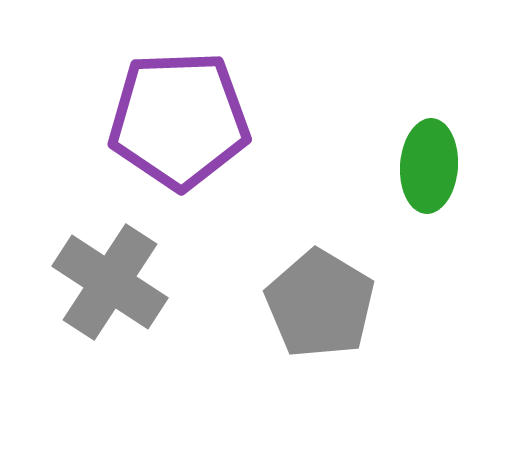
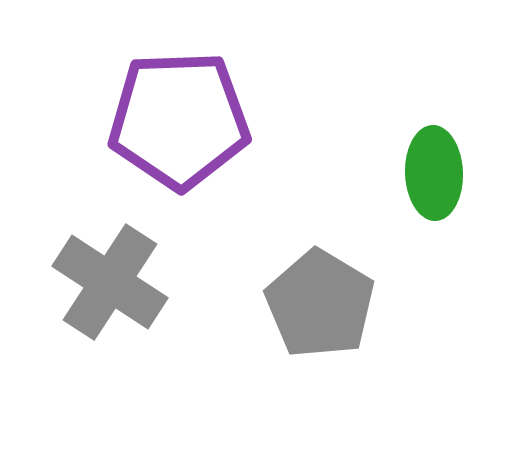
green ellipse: moved 5 px right, 7 px down; rotated 6 degrees counterclockwise
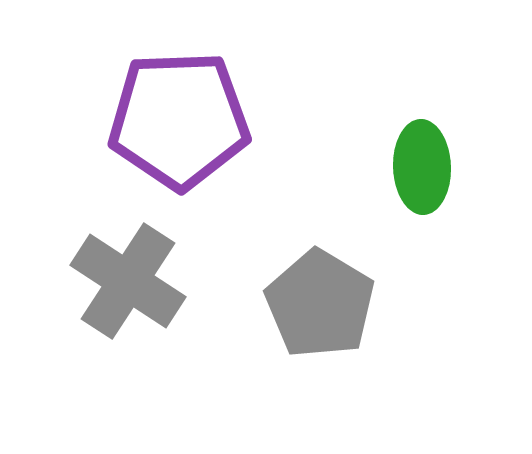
green ellipse: moved 12 px left, 6 px up
gray cross: moved 18 px right, 1 px up
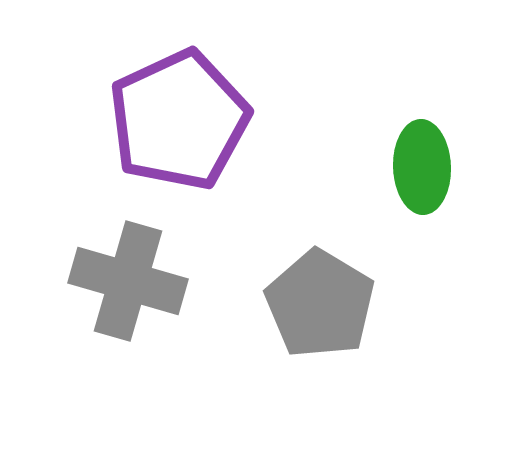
purple pentagon: rotated 23 degrees counterclockwise
gray cross: rotated 17 degrees counterclockwise
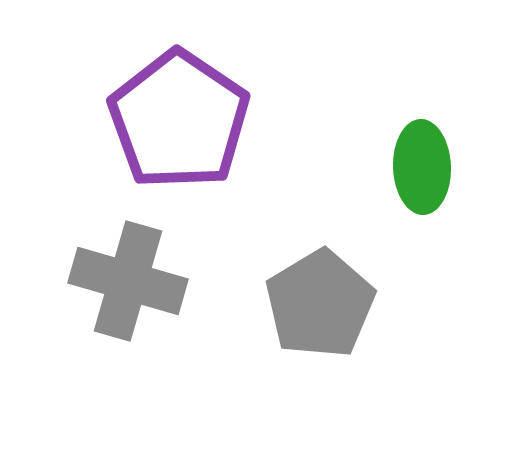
purple pentagon: rotated 13 degrees counterclockwise
gray pentagon: rotated 10 degrees clockwise
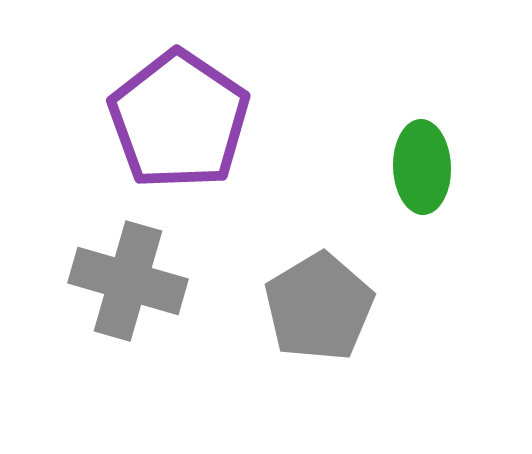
gray pentagon: moved 1 px left, 3 px down
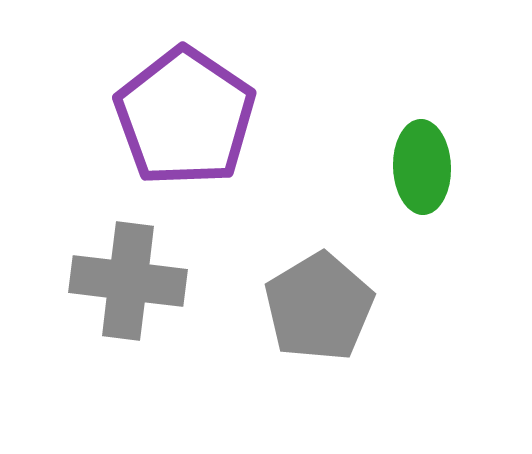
purple pentagon: moved 6 px right, 3 px up
gray cross: rotated 9 degrees counterclockwise
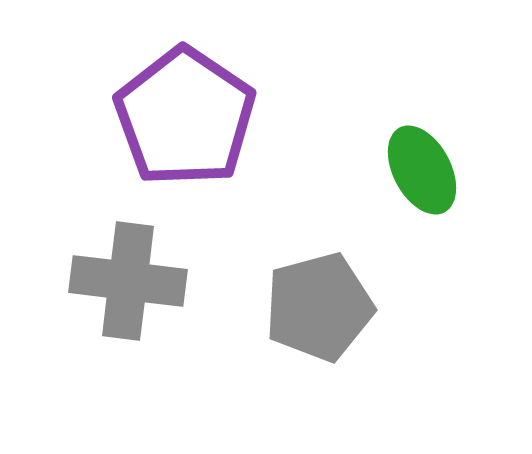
green ellipse: moved 3 px down; rotated 26 degrees counterclockwise
gray pentagon: rotated 16 degrees clockwise
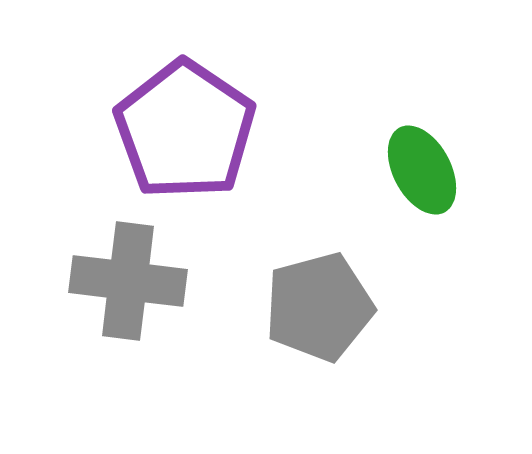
purple pentagon: moved 13 px down
